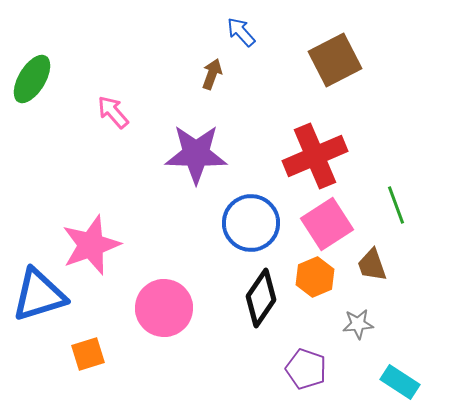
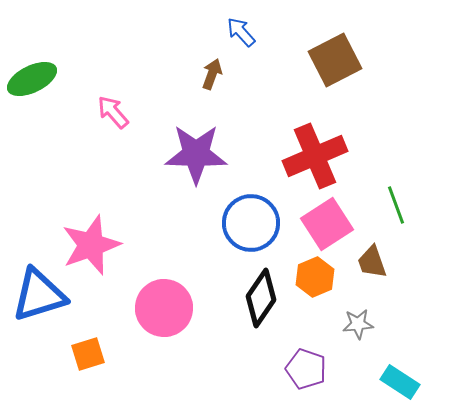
green ellipse: rotated 33 degrees clockwise
brown trapezoid: moved 3 px up
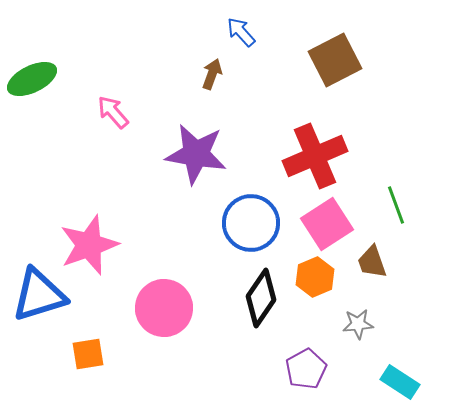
purple star: rotated 8 degrees clockwise
pink star: moved 2 px left
orange square: rotated 8 degrees clockwise
purple pentagon: rotated 24 degrees clockwise
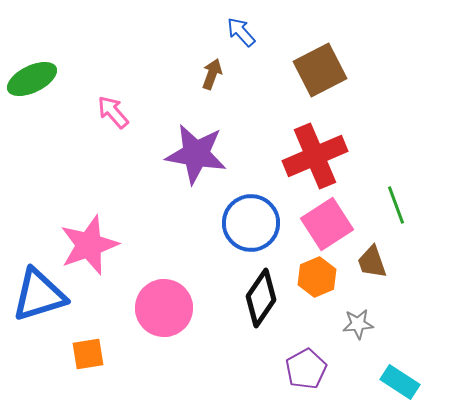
brown square: moved 15 px left, 10 px down
orange hexagon: moved 2 px right
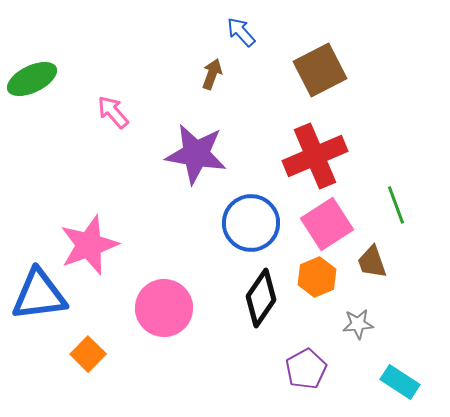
blue triangle: rotated 10 degrees clockwise
orange square: rotated 36 degrees counterclockwise
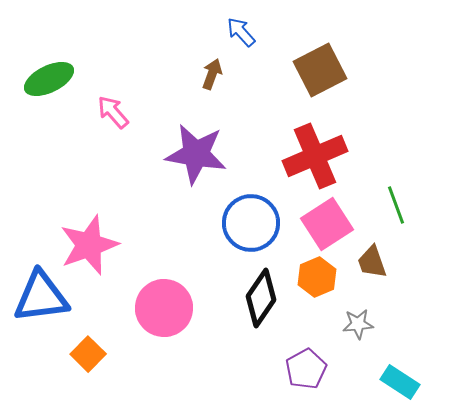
green ellipse: moved 17 px right
blue triangle: moved 2 px right, 2 px down
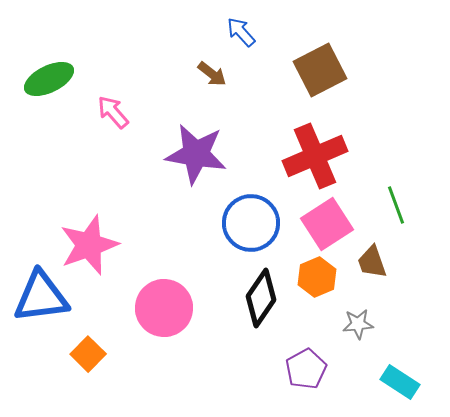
brown arrow: rotated 108 degrees clockwise
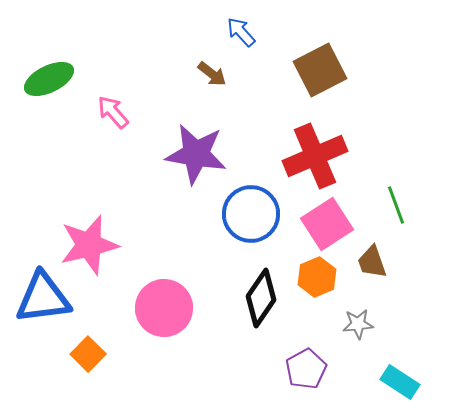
blue circle: moved 9 px up
pink star: rotated 6 degrees clockwise
blue triangle: moved 2 px right, 1 px down
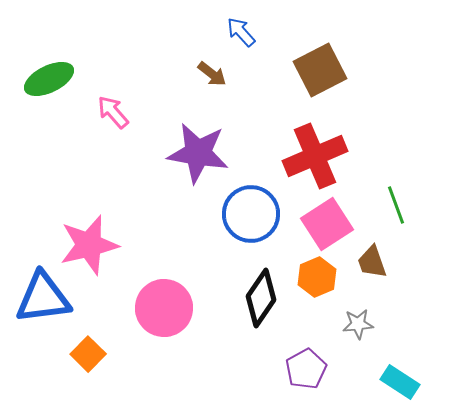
purple star: moved 2 px right, 1 px up
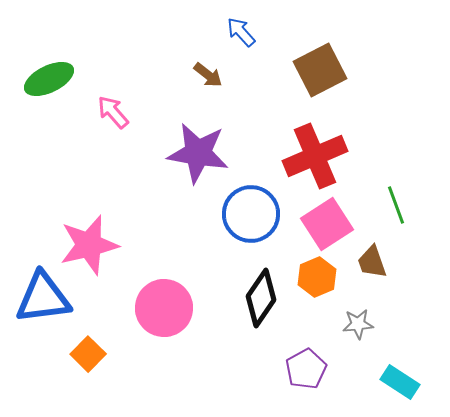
brown arrow: moved 4 px left, 1 px down
